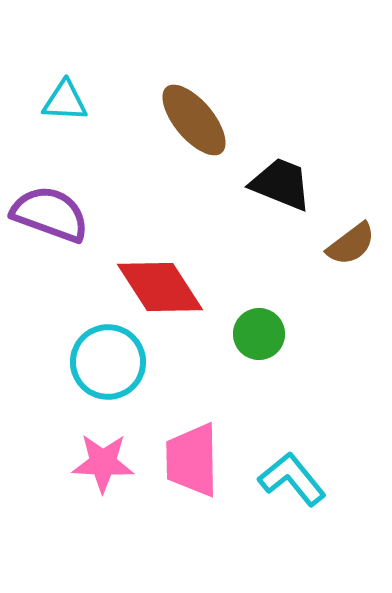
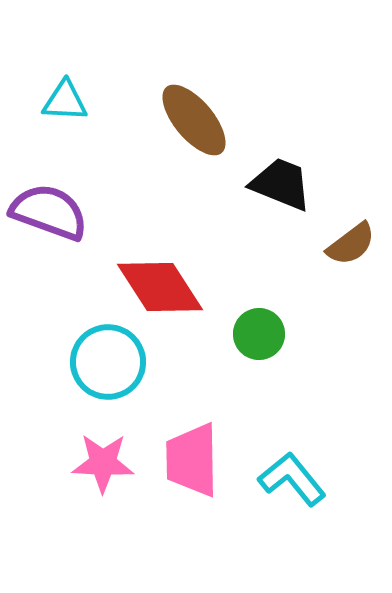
purple semicircle: moved 1 px left, 2 px up
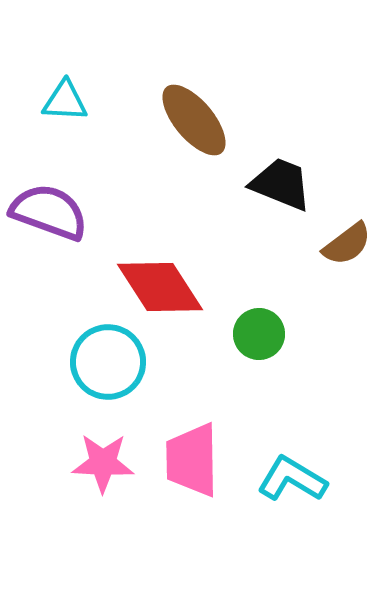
brown semicircle: moved 4 px left
cyan L-shape: rotated 20 degrees counterclockwise
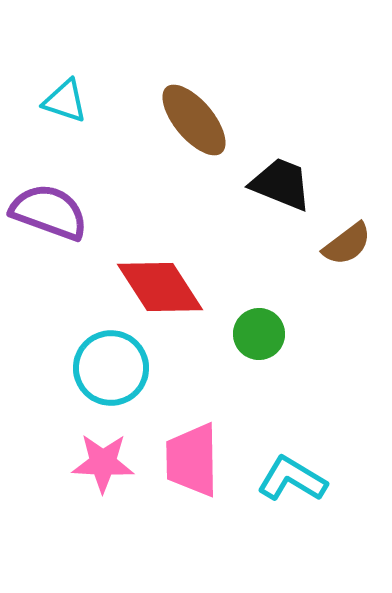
cyan triangle: rotated 15 degrees clockwise
cyan circle: moved 3 px right, 6 px down
